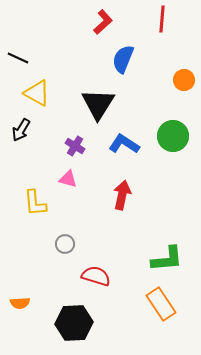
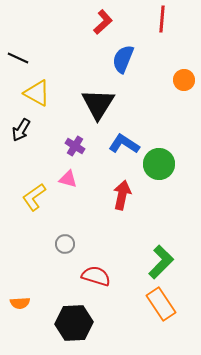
green circle: moved 14 px left, 28 px down
yellow L-shape: moved 1 px left, 6 px up; rotated 60 degrees clockwise
green L-shape: moved 6 px left, 3 px down; rotated 40 degrees counterclockwise
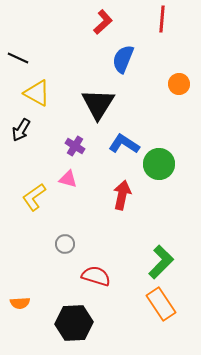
orange circle: moved 5 px left, 4 px down
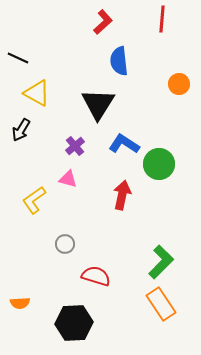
blue semicircle: moved 4 px left, 2 px down; rotated 28 degrees counterclockwise
purple cross: rotated 18 degrees clockwise
yellow L-shape: moved 3 px down
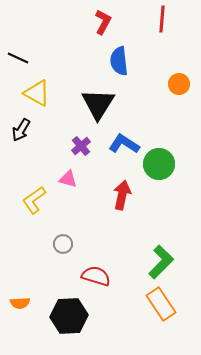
red L-shape: rotated 20 degrees counterclockwise
purple cross: moved 6 px right
gray circle: moved 2 px left
black hexagon: moved 5 px left, 7 px up
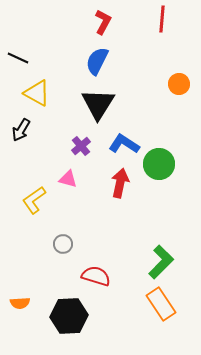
blue semicircle: moved 22 px left; rotated 32 degrees clockwise
red arrow: moved 2 px left, 12 px up
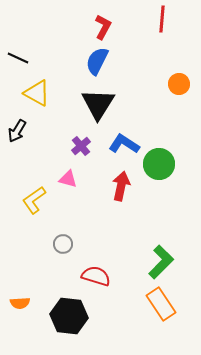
red L-shape: moved 5 px down
black arrow: moved 4 px left, 1 px down
red arrow: moved 1 px right, 3 px down
black hexagon: rotated 9 degrees clockwise
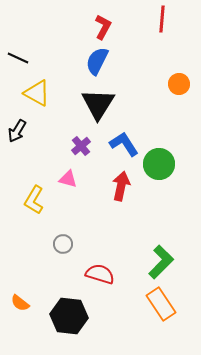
blue L-shape: rotated 24 degrees clockwise
yellow L-shape: rotated 24 degrees counterclockwise
red semicircle: moved 4 px right, 2 px up
orange semicircle: rotated 42 degrees clockwise
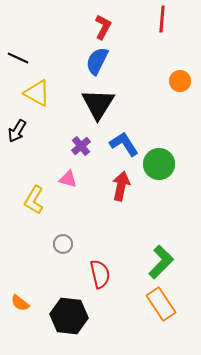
orange circle: moved 1 px right, 3 px up
red semicircle: rotated 60 degrees clockwise
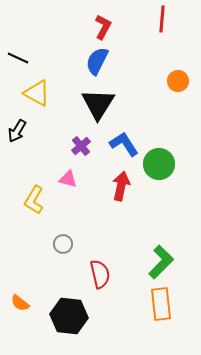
orange circle: moved 2 px left
orange rectangle: rotated 28 degrees clockwise
